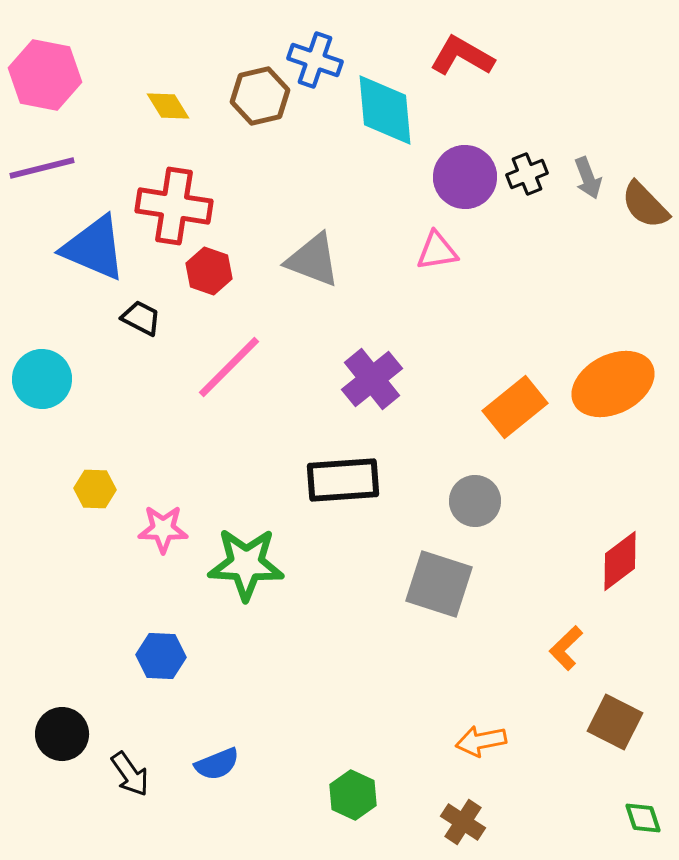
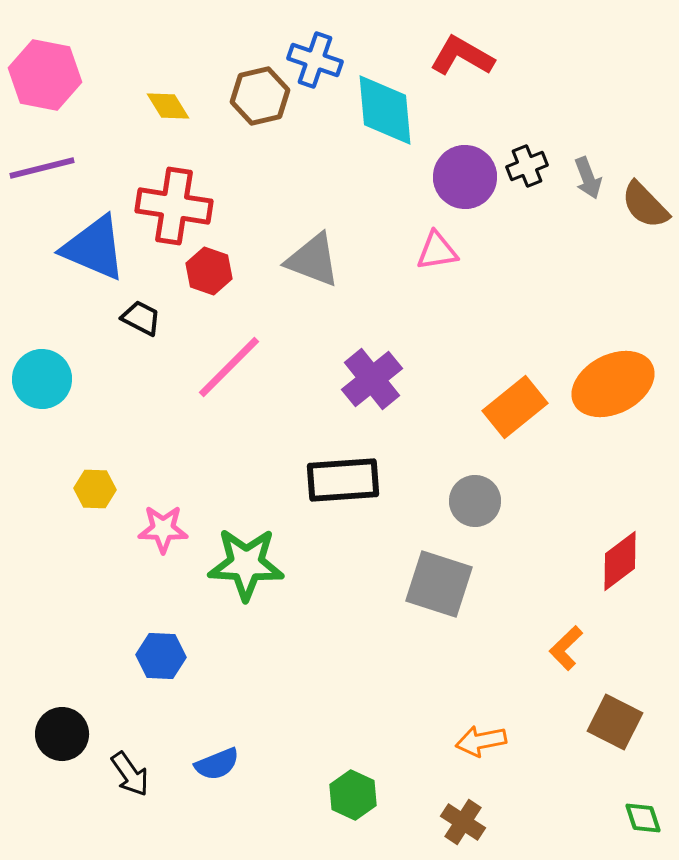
black cross: moved 8 px up
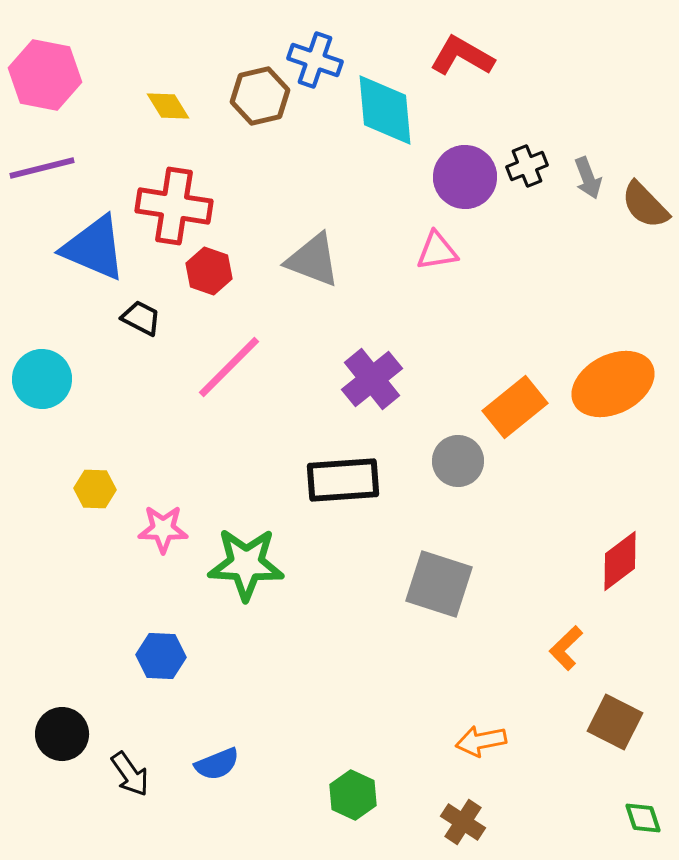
gray circle: moved 17 px left, 40 px up
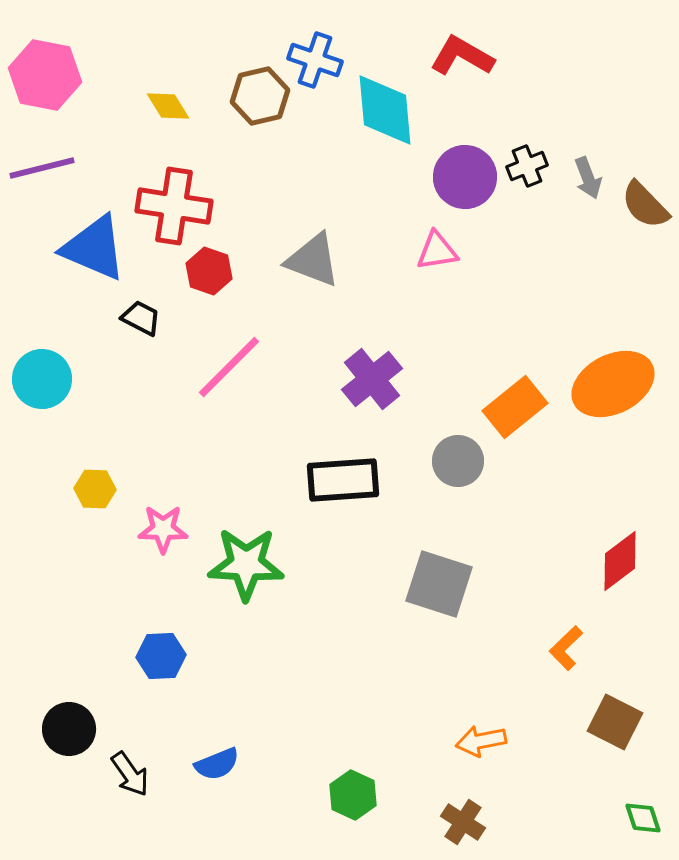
blue hexagon: rotated 6 degrees counterclockwise
black circle: moved 7 px right, 5 px up
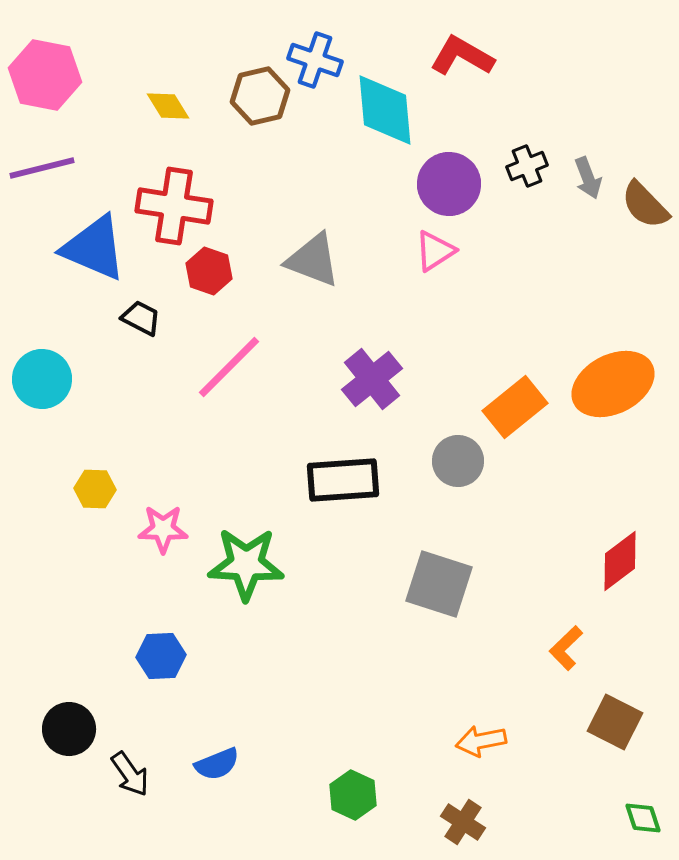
purple circle: moved 16 px left, 7 px down
pink triangle: moved 2 px left; rotated 24 degrees counterclockwise
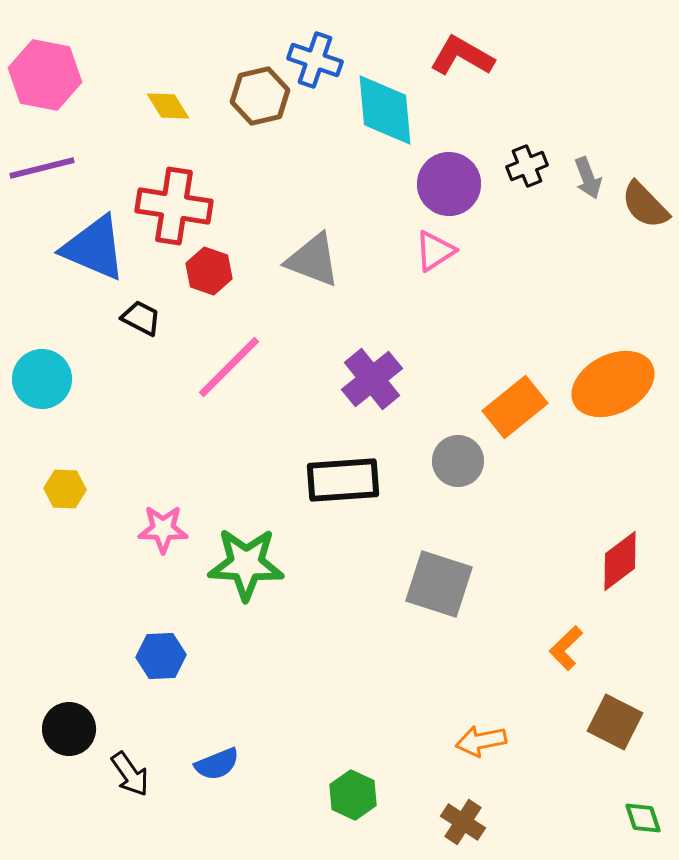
yellow hexagon: moved 30 px left
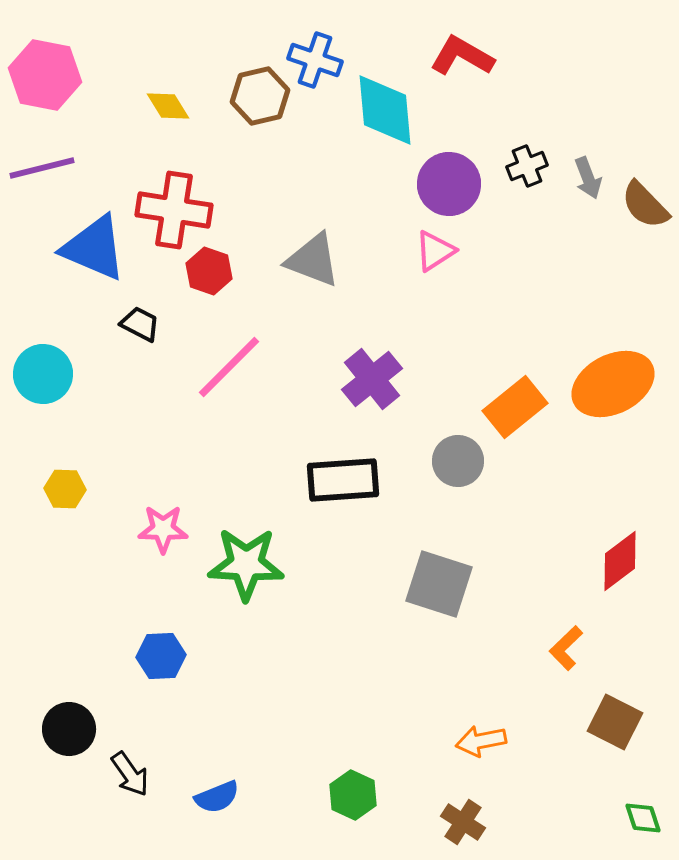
red cross: moved 4 px down
black trapezoid: moved 1 px left, 6 px down
cyan circle: moved 1 px right, 5 px up
blue semicircle: moved 33 px down
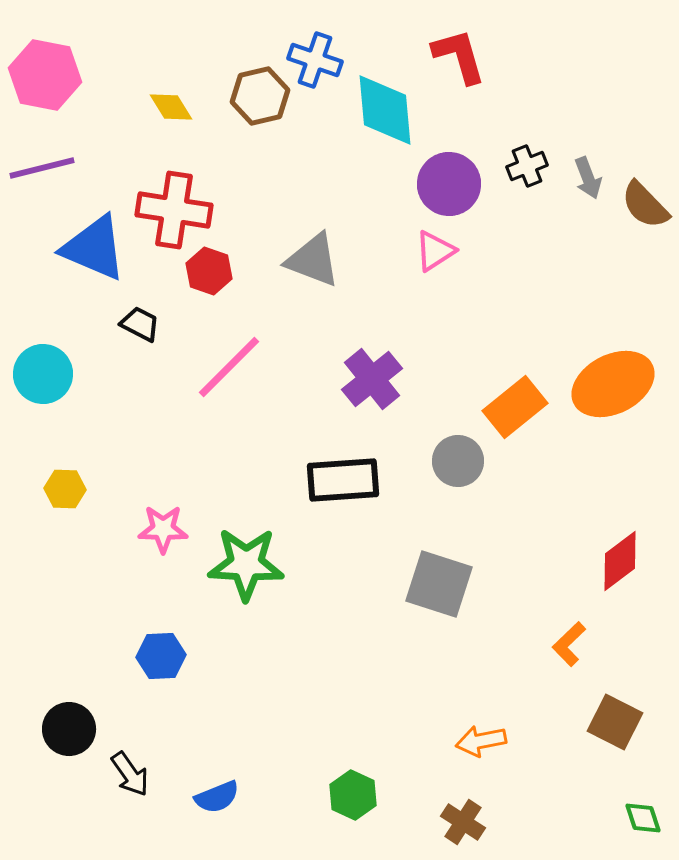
red L-shape: moved 3 px left; rotated 44 degrees clockwise
yellow diamond: moved 3 px right, 1 px down
orange L-shape: moved 3 px right, 4 px up
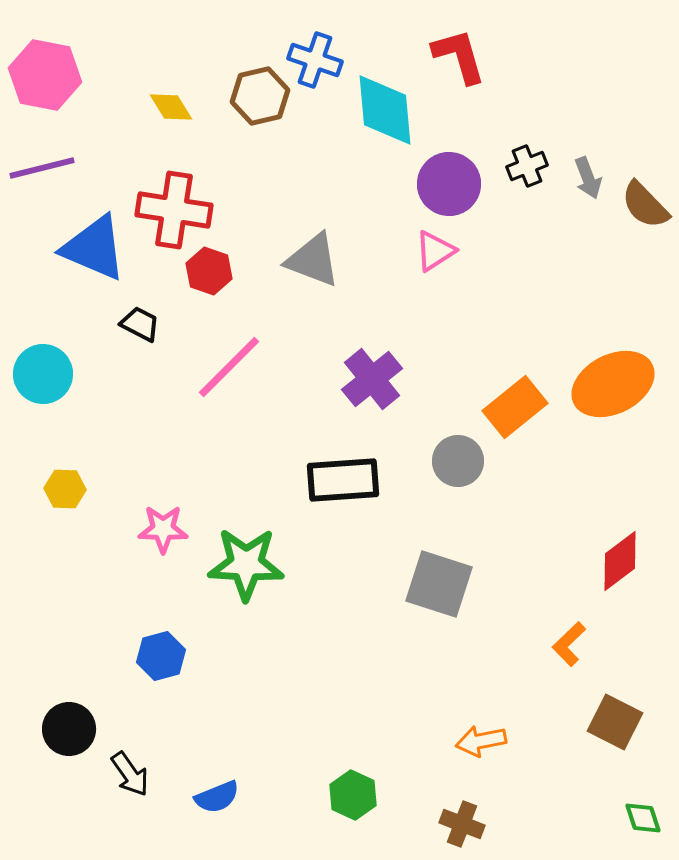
blue hexagon: rotated 12 degrees counterclockwise
brown cross: moved 1 px left, 2 px down; rotated 12 degrees counterclockwise
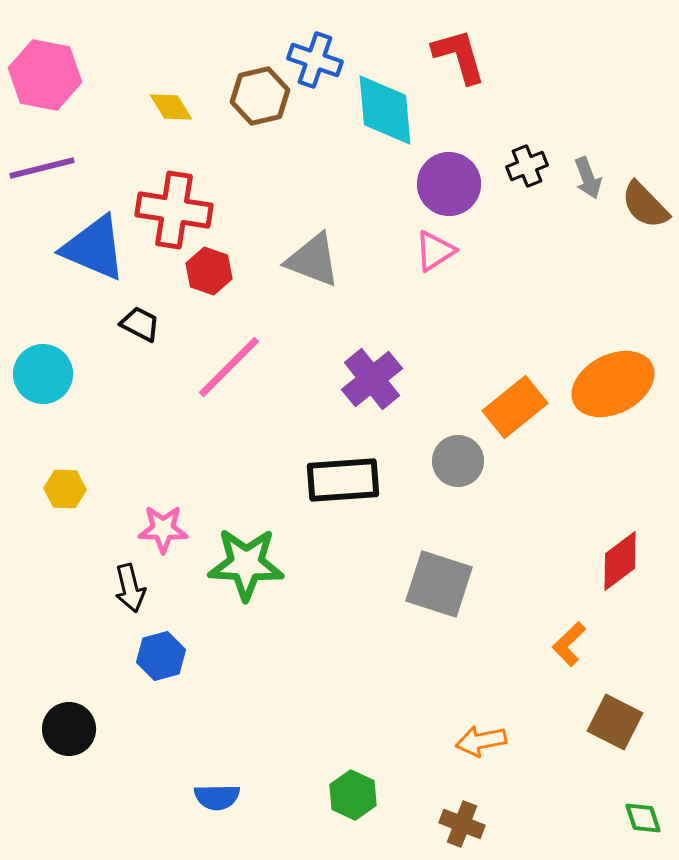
black arrow: moved 186 px up; rotated 21 degrees clockwise
blue semicircle: rotated 21 degrees clockwise
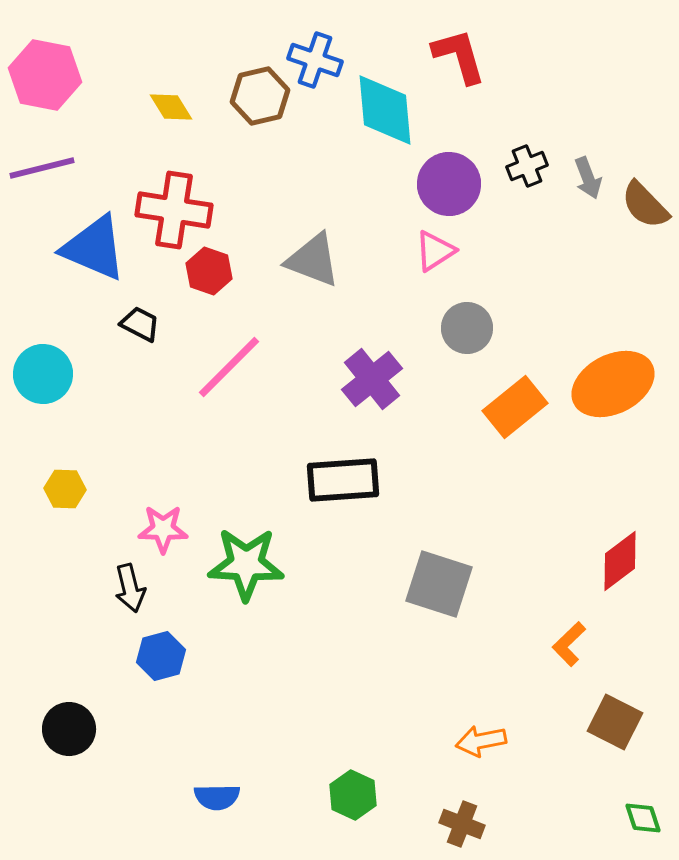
gray circle: moved 9 px right, 133 px up
